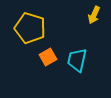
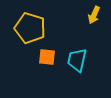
orange square: moved 1 px left; rotated 36 degrees clockwise
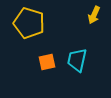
yellow pentagon: moved 1 px left, 5 px up
orange square: moved 5 px down; rotated 18 degrees counterclockwise
